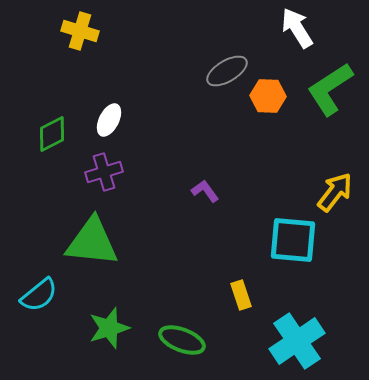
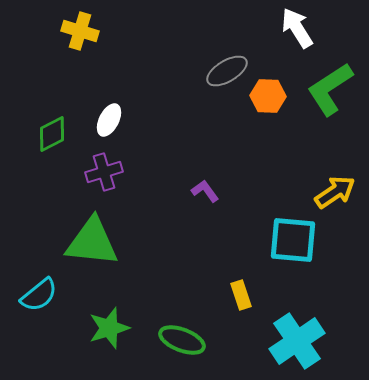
yellow arrow: rotated 18 degrees clockwise
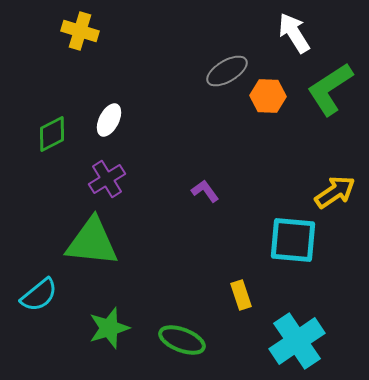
white arrow: moved 3 px left, 5 px down
purple cross: moved 3 px right, 7 px down; rotated 15 degrees counterclockwise
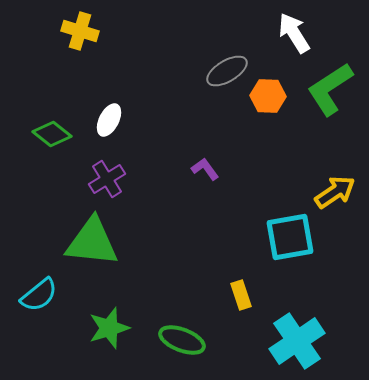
green diamond: rotated 66 degrees clockwise
purple L-shape: moved 22 px up
cyan square: moved 3 px left, 3 px up; rotated 15 degrees counterclockwise
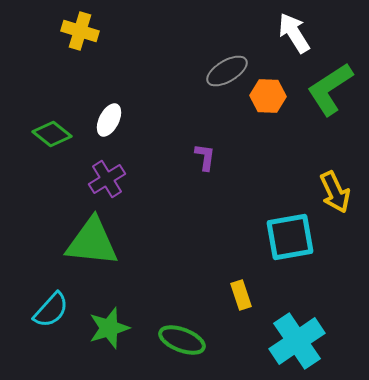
purple L-shape: moved 12 px up; rotated 44 degrees clockwise
yellow arrow: rotated 99 degrees clockwise
cyan semicircle: moved 12 px right, 15 px down; rotated 9 degrees counterclockwise
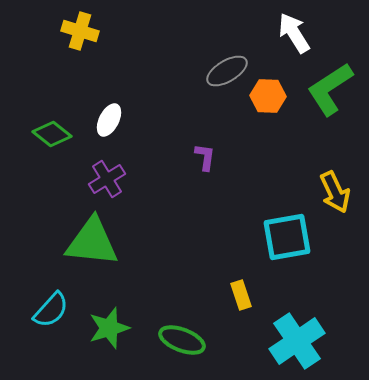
cyan square: moved 3 px left
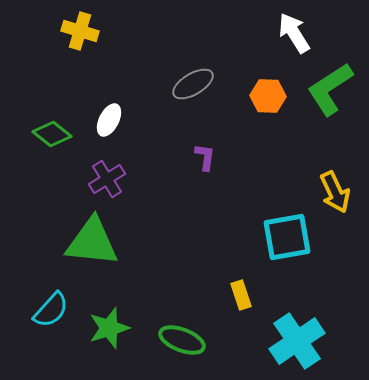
gray ellipse: moved 34 px left, 13 px down
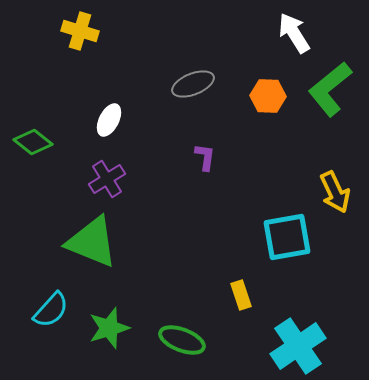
gray ellipse: rotated 9 degrees clockwise
green L-shape: rotated 6 degrees counterclockwise
green diamond: moved 19 px left, 8 px down
green triangle: rotated 16 degrees clockwise
cyan cross: moved 1 px right, 5 px down
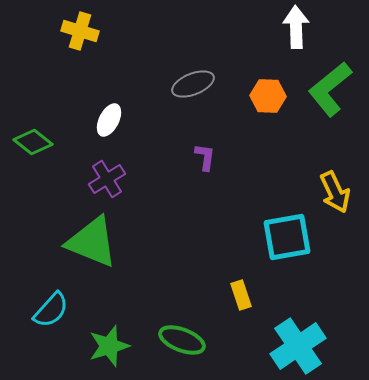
white arrow: moved 2 px right, 6 px up; rotated 30 degrees clockwise
green star: moved 18 px down
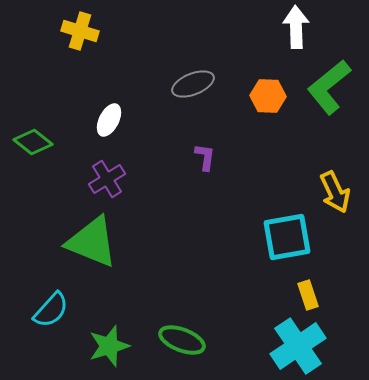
green L-shape: moved 1 px left, 2 px up
yellow rectangle: moved 67 px right
